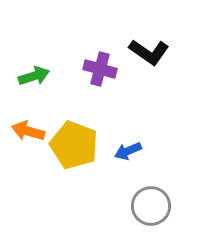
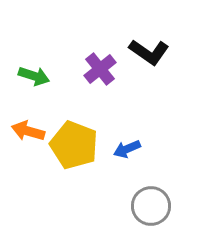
purple cross: rotated 36 degrees clockwise
green arrow: rotated 36 degrees clockwise
blue arrow: moved 1 px left, 2 px up
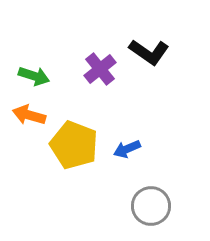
orange arrow: moved 1 px right, 16 px up
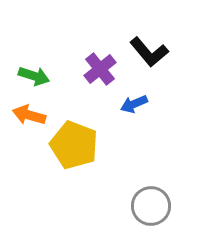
black L-shape: rotated 15 degrees clockwise
blue arrow: moved 7 px right, 45 px up
